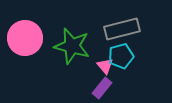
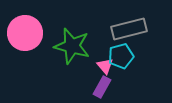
gray rectangle: moved 7 px right
pink circle: moved 5 px up
purple rectangle: moved 1 px up; rotated 10 degrees counterclockwise
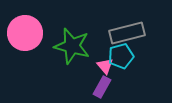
gray rectangle: moved 2 px left, 4 px down
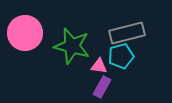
pink triangle: moved 6 px left; rotated 42 degrees counterclockwise
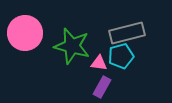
pink triangle: moved 3 px up
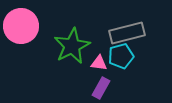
pink circle: moved 4 px left, 7 px up
green star: rotated 30 degrees clockwise
purple rectangle: moved 1 px left, 1 px down
